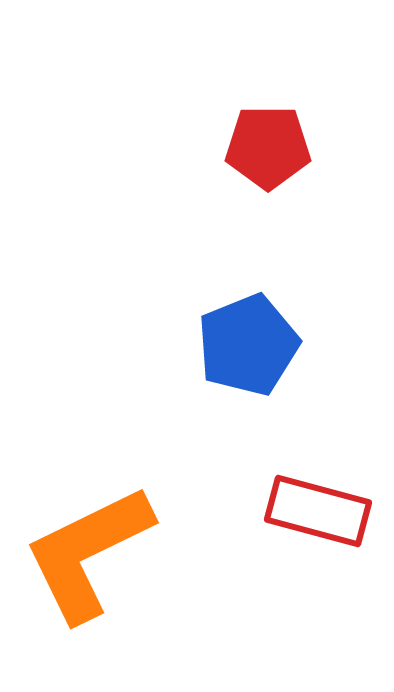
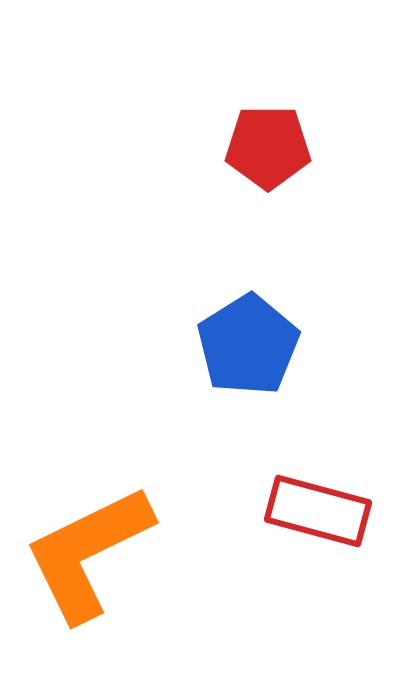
blue pentagon: rotated 10 degrees counterclockwise
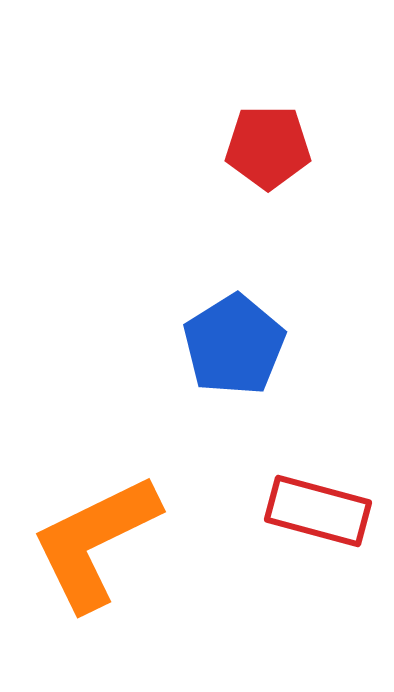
blue pentagon: moved 14 px left
orange L-shape: moved 7 px right, 11 px up
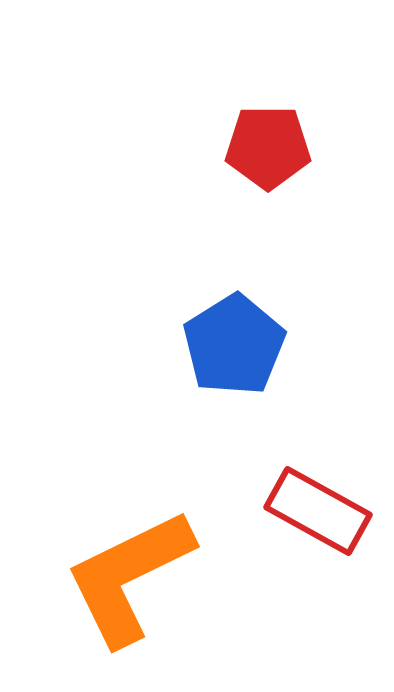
red rectangle: rotated 14 degrees clockwise
orange L-shape: moved 34 px right, 35 px down
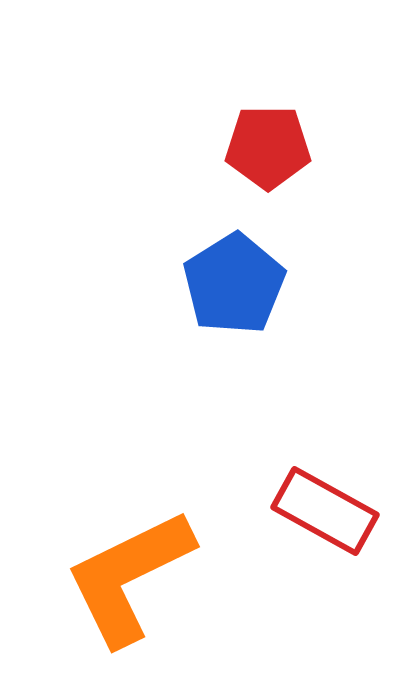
blue pentagon: moved 61 px up
red rectangle: moved 7 px right
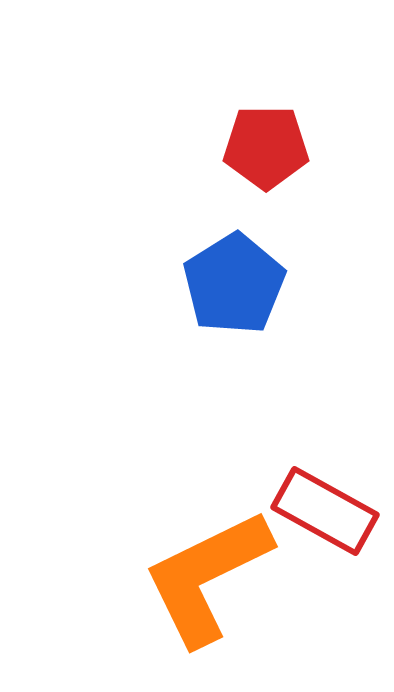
red pentagon: moved 2 px left
orange L-shape: moved 78 px right
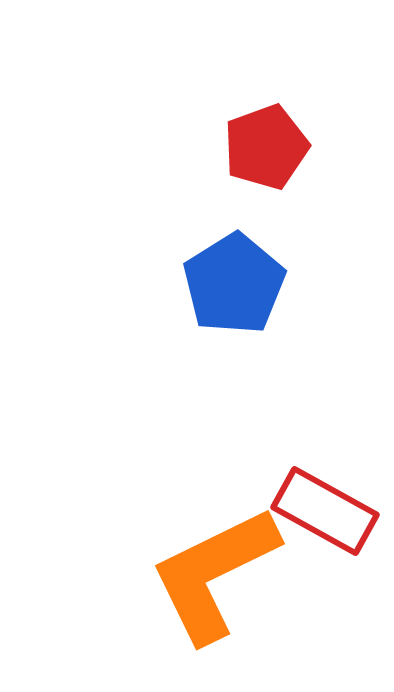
red pentagon: rotated 20 degrees counterclockwise
orange L-shape: moved 7 px right, 3 px up
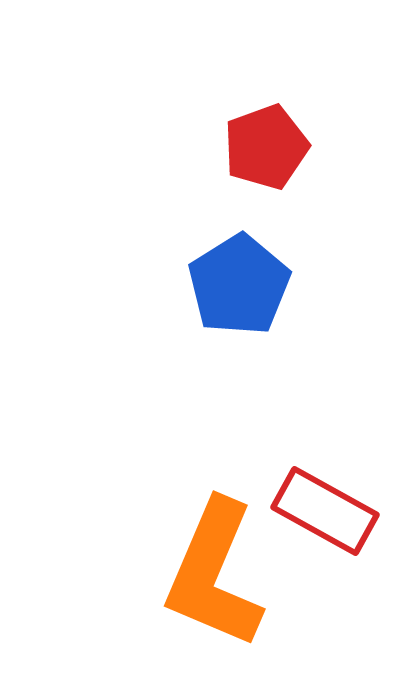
blue pentagon: moved 5 px right, 1 px down
orange L-shape: rotated 41 degrees counterclockwise
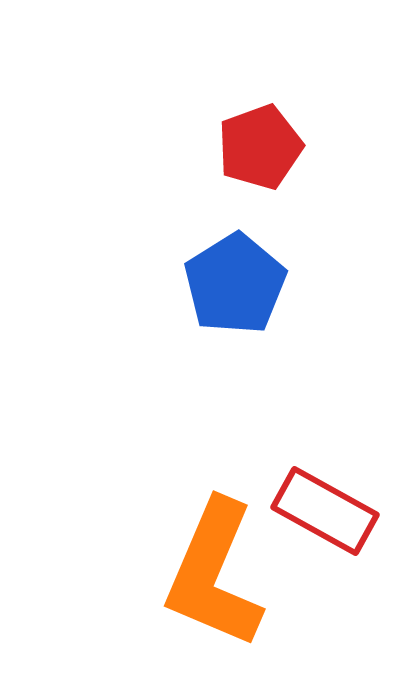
red pentagon: moved 6 px left
blue pentagon: moved 4 px left, 1 px up
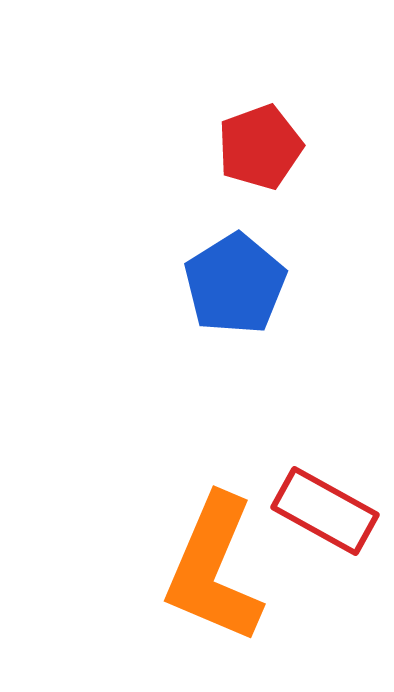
orange L-shape: moved 5 px up
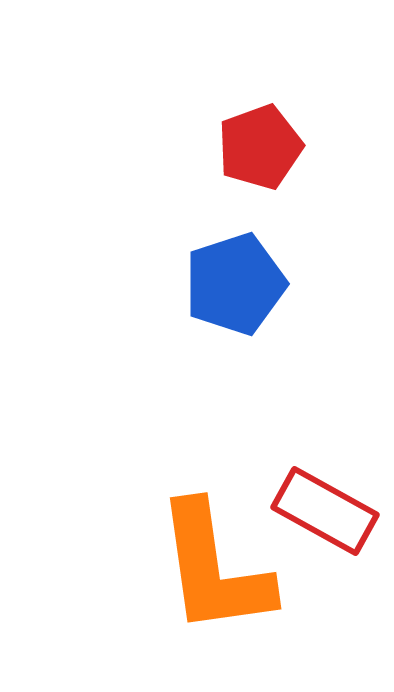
blue pentagon: rotated 14 degrees clockwise
orange L-shape: rotated 31 degrees counterclockwise
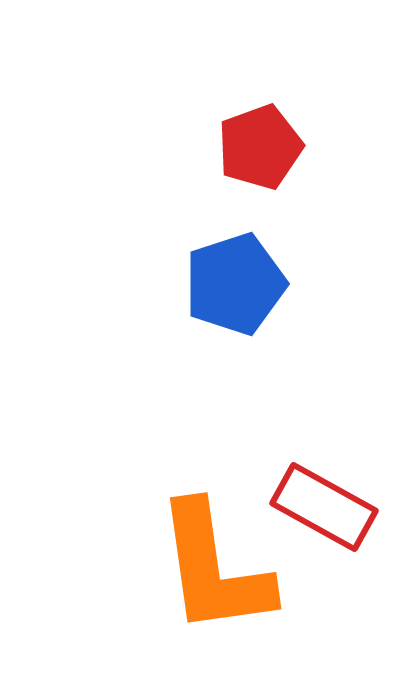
red rectangle: moved 1 px left, 4 px up
